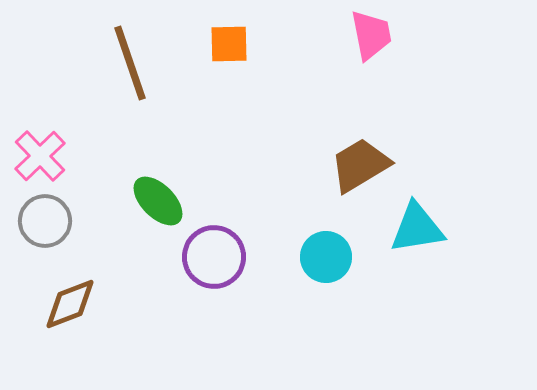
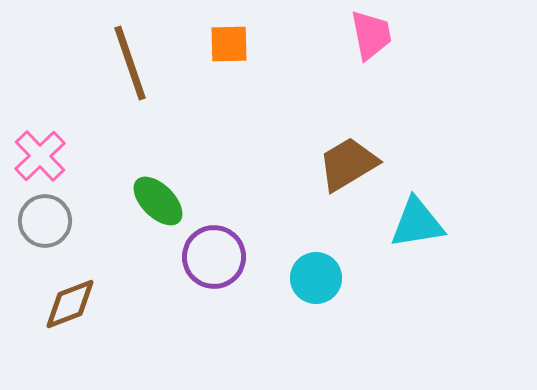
brown trapezoid: moved 12 px left, 1 px up
cyan triangle: moved 5 px up
cyan circle: moved 10 px left, 21 px down
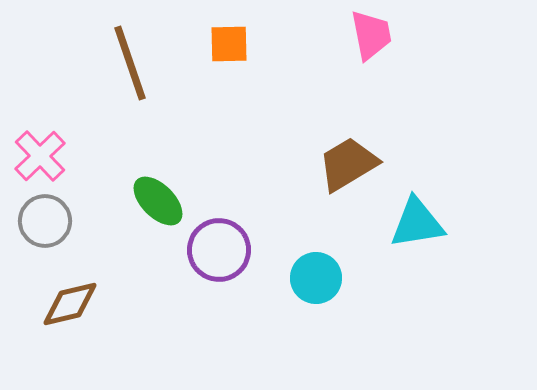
purple circle: moved 5 px right, 7 px up
brown diamond: rotated 8 degrees clockwise
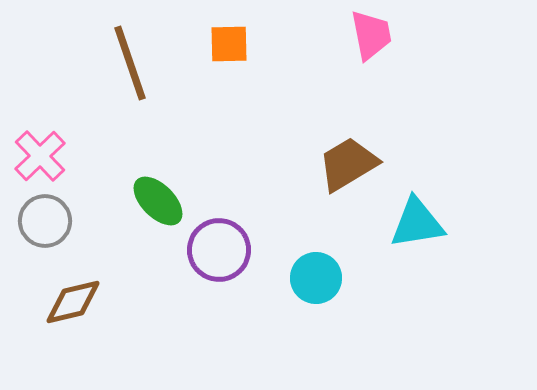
brown diamond: moved 3 px right, 2 px up
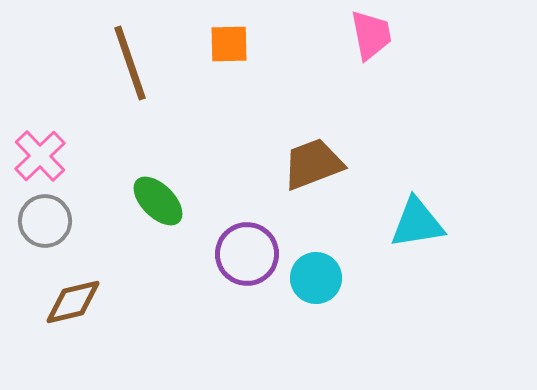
brown trapezoid: moved 35 px left; rotated 10 degrees clockwise
purple circle: moved 28 px right, 4 px down
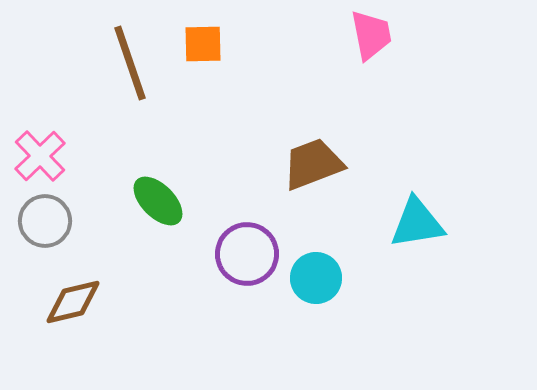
orange square: moved 26 px left
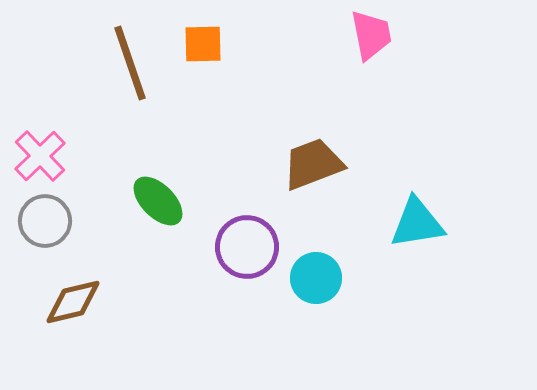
purple circle: moved 7 px up
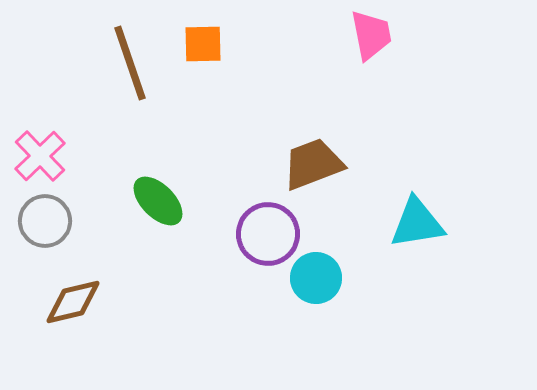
purple circle: moved 21 px right, 13 px up
